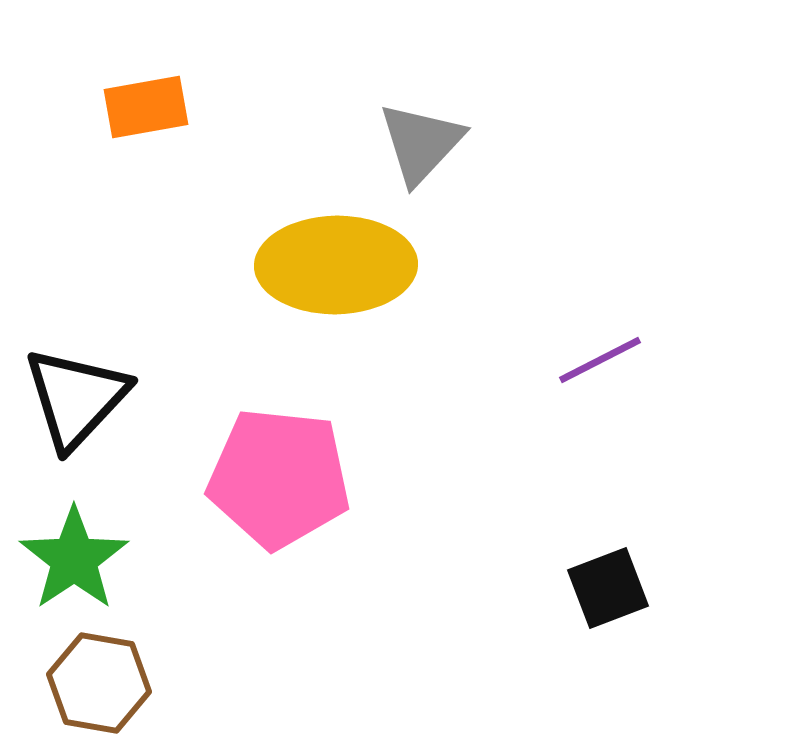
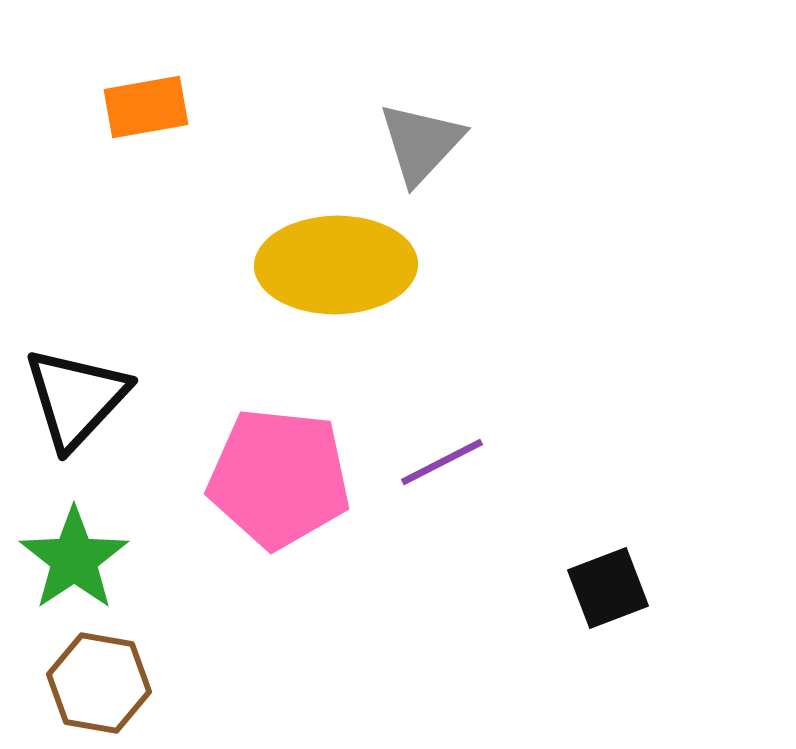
purple line: moved 158 px left, 102 px down
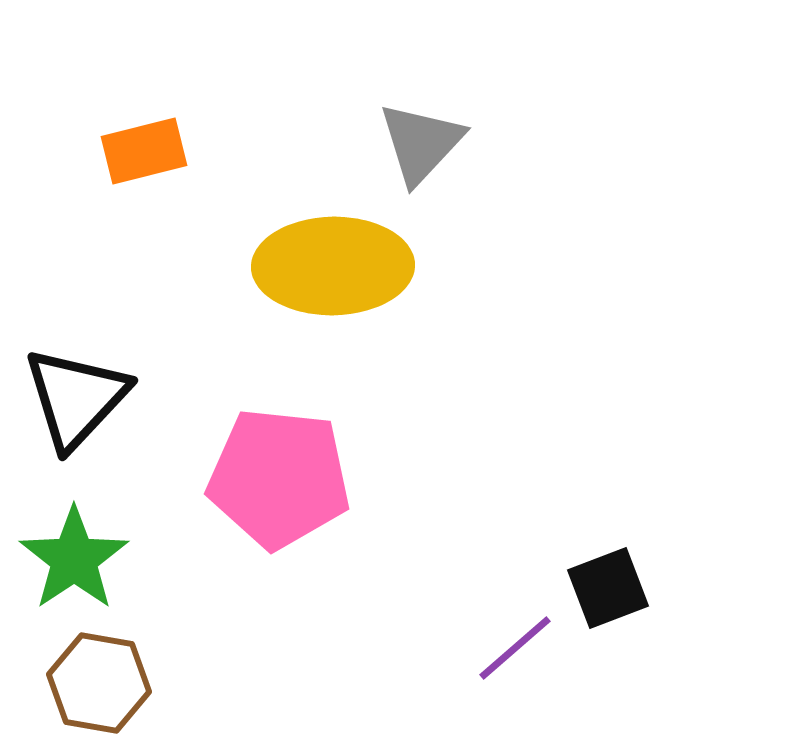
orange rectangle: moved 2 px left, 44 px down; rotated 4 degrees counterclockwise
yellow ellipse: moved 3 px left, 1 px down
purple line: moved 73 px right, 186 px down; rotated 14 degrees counterclockwise
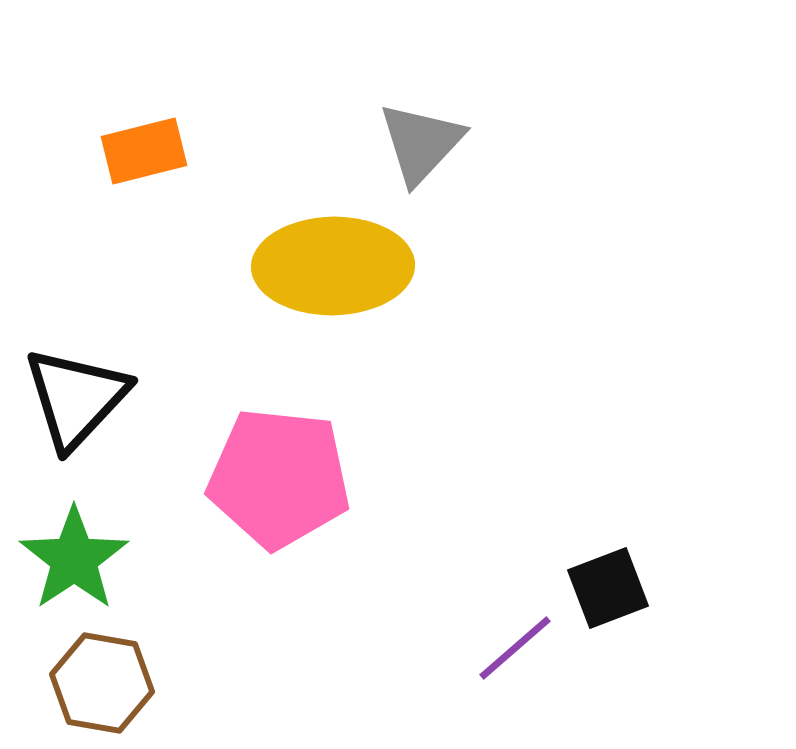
brown hexagon: moved 3 px right
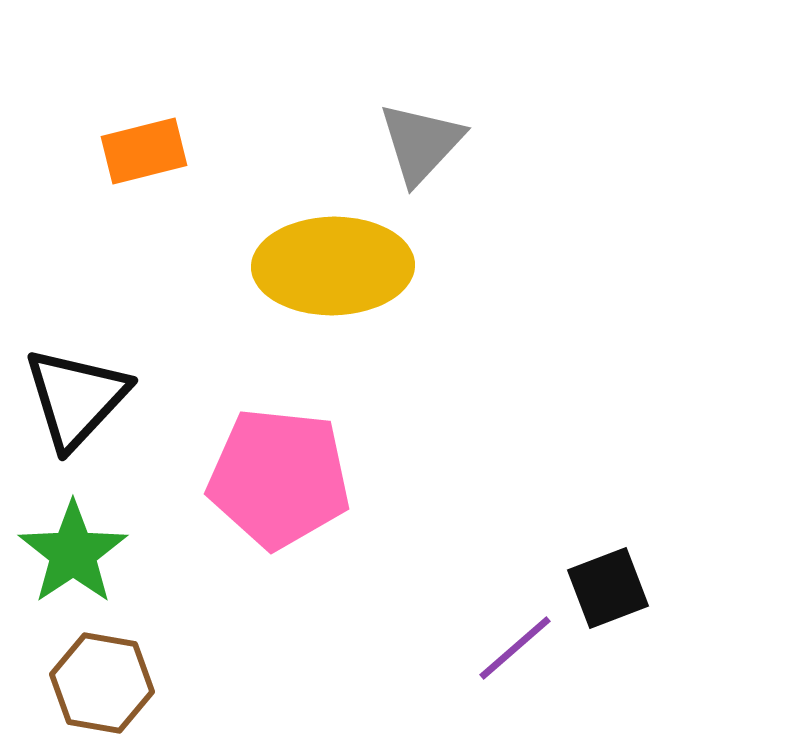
green star: moved 1 px left, 6 px up
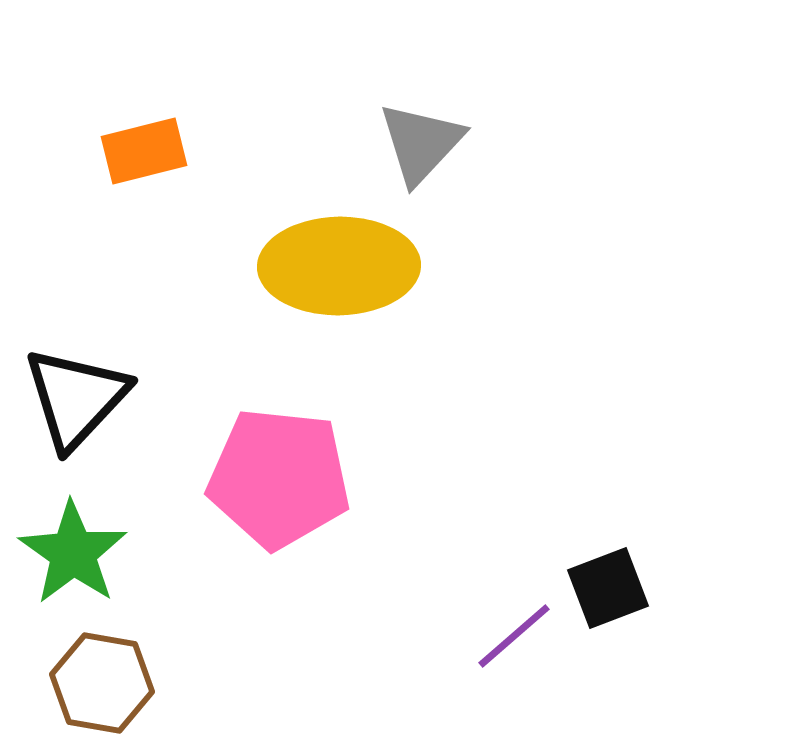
yellow ellipse: moved 6 px right
green star: rotated 3 degrees counterclockwise
purple line: moved 1 px left, 12 px up
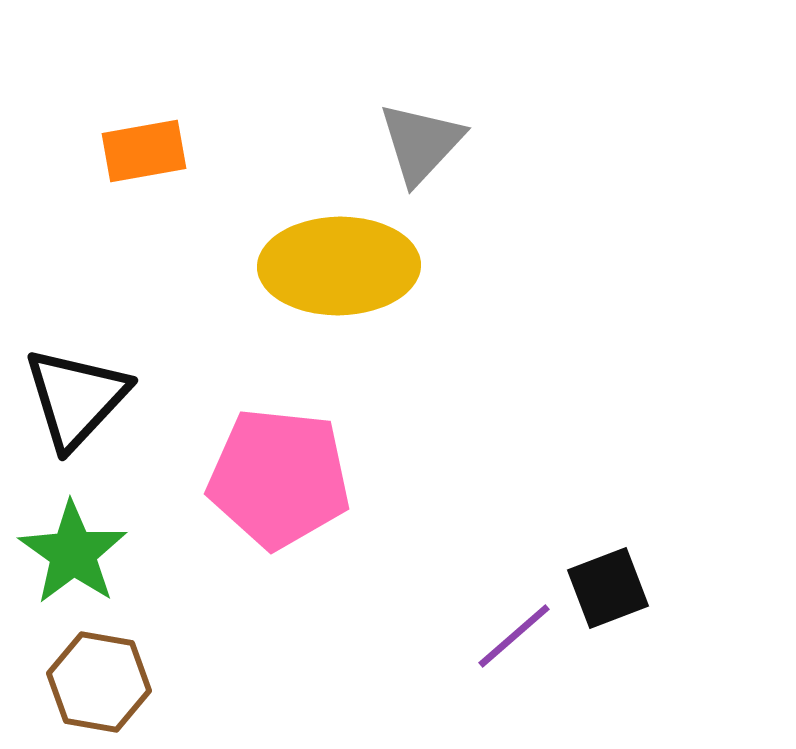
orange rectangle: rotated 4 degrees clockwise
brown hexagon: moved 3 px left, 1 px up
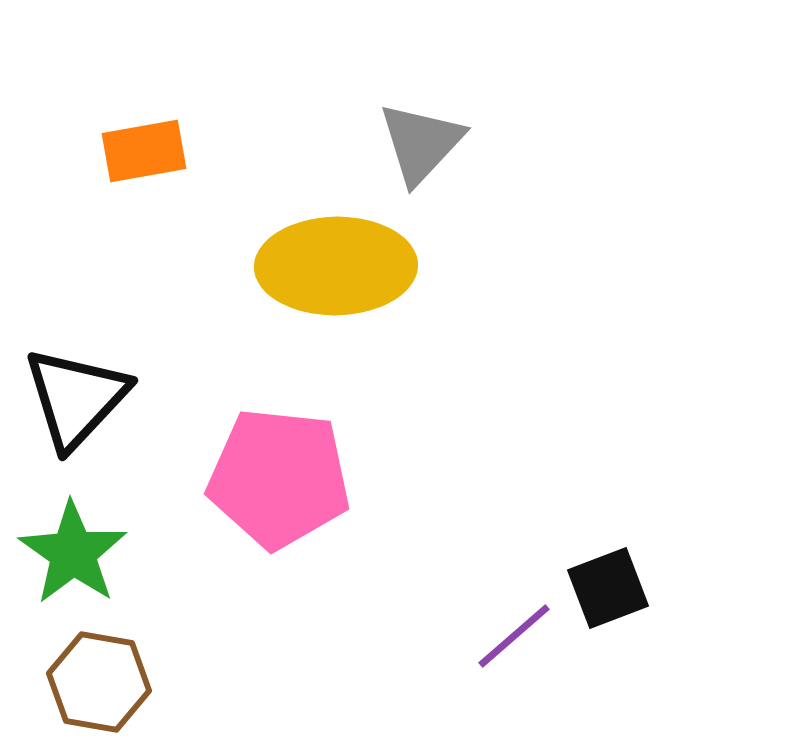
yellow ellipse: moved 3 px left
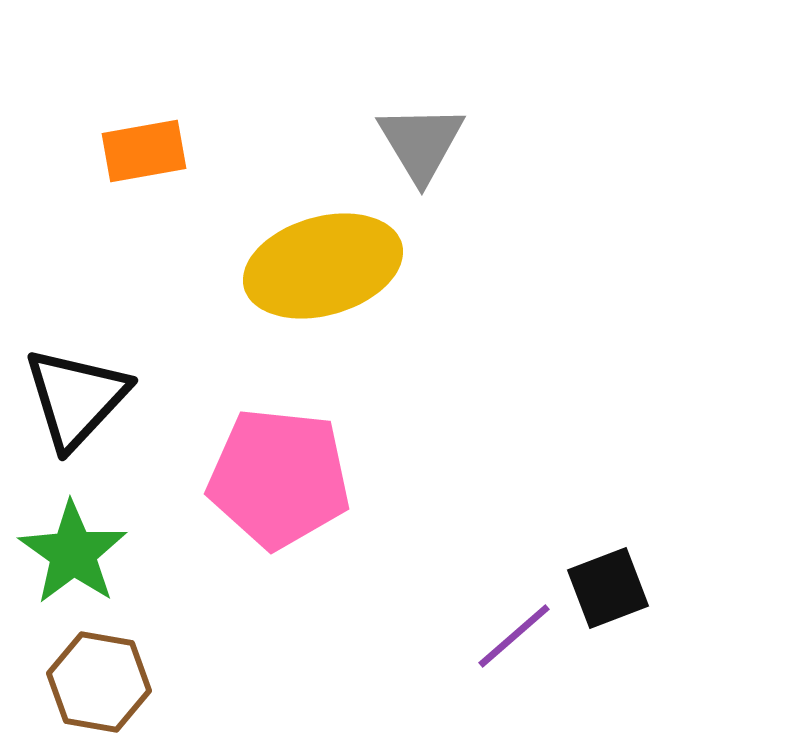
gray triangle: rotated 14 degrees counterclockwise
yellow ellipse: moved 13 px left; rotated 15 degrees counterclockwise
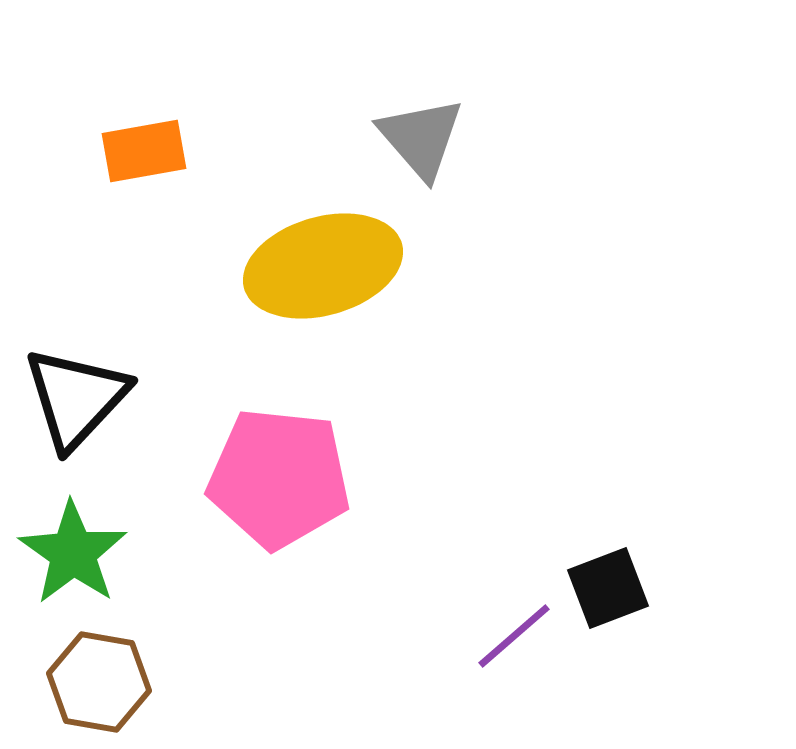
gray triangle: moved 5 px up; rotated 10 degrees counterclockwise
